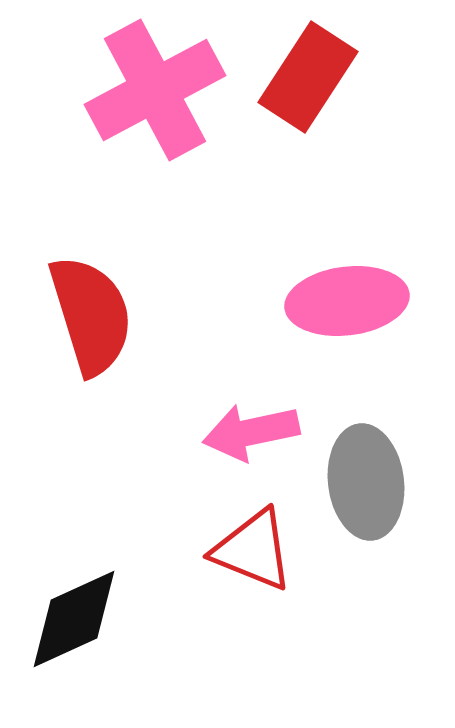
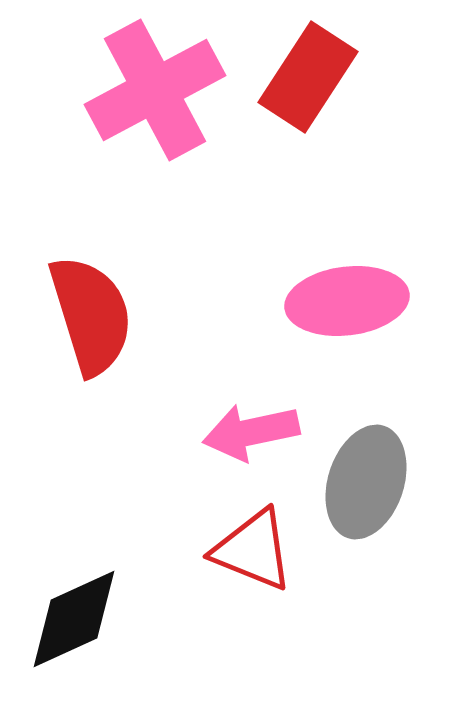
gray ellipse: rotated 25 degrees clockwise
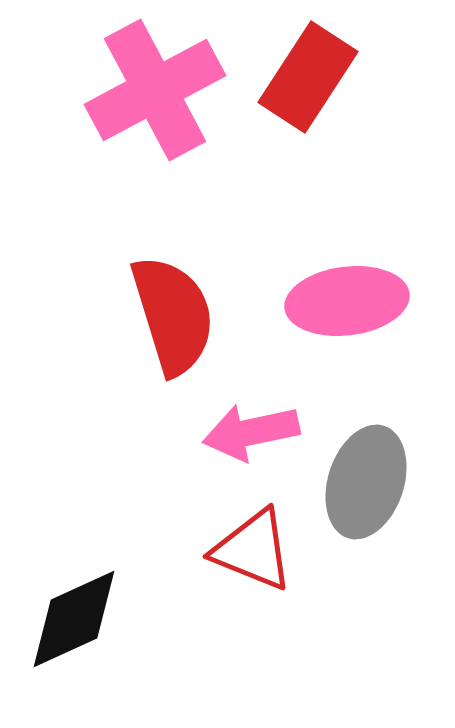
red semicircle: moved 82 px right
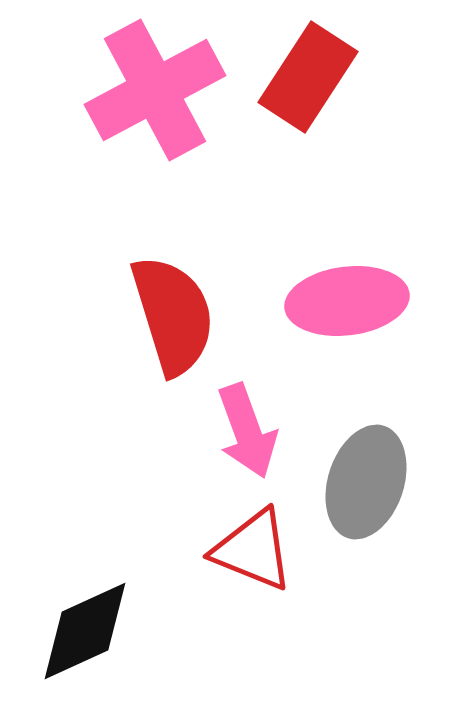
pink arrow: moved 4 px left, 1 px up; rotated 98 degrees counterclockwise
black diamond: moved 11 px right, 12 px down
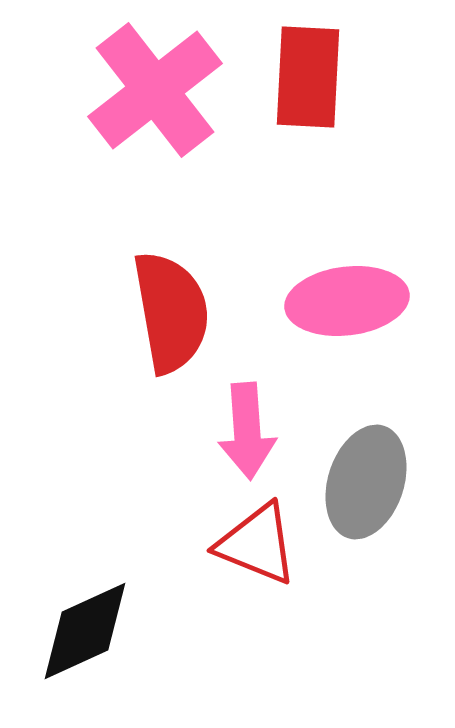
red rectangle: rotated 30 degrees counterclockwise
pink cross: rotated 10 degrees counterclockwise
red semicircle: moved 2 px left, 3 px up; rotated 7 degrees clockwise
pink arrow: rotated 16 degrees clockwise
red triangle: moved 4 px right, 6 px up
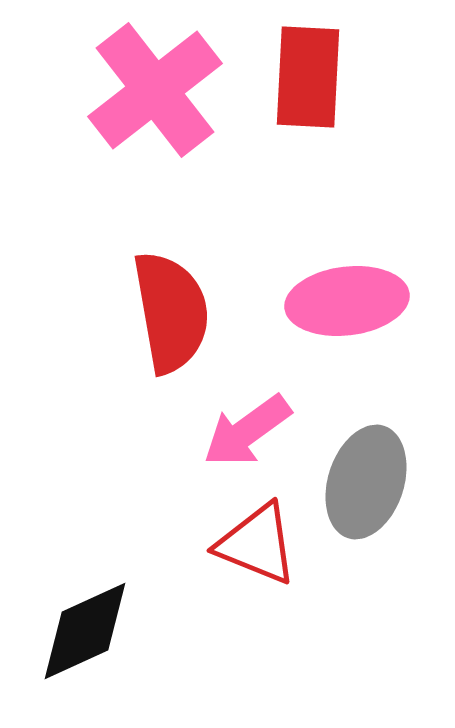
pink arrow: rotated 58 degrees clockwise
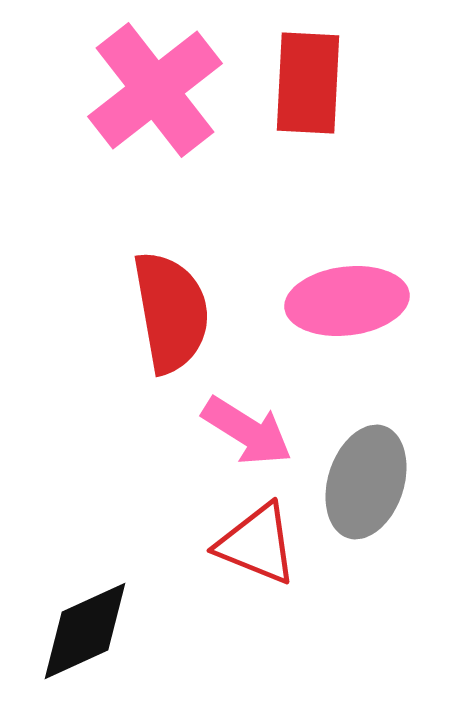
red rectangle: moved 6 px down
pink arrow: rotated 112 degrees counterclockwise
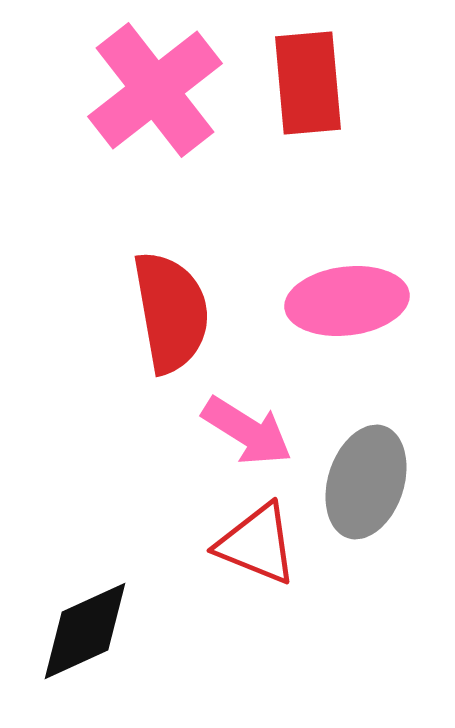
red rectangle: rotated 8 degrees counterclockwise
